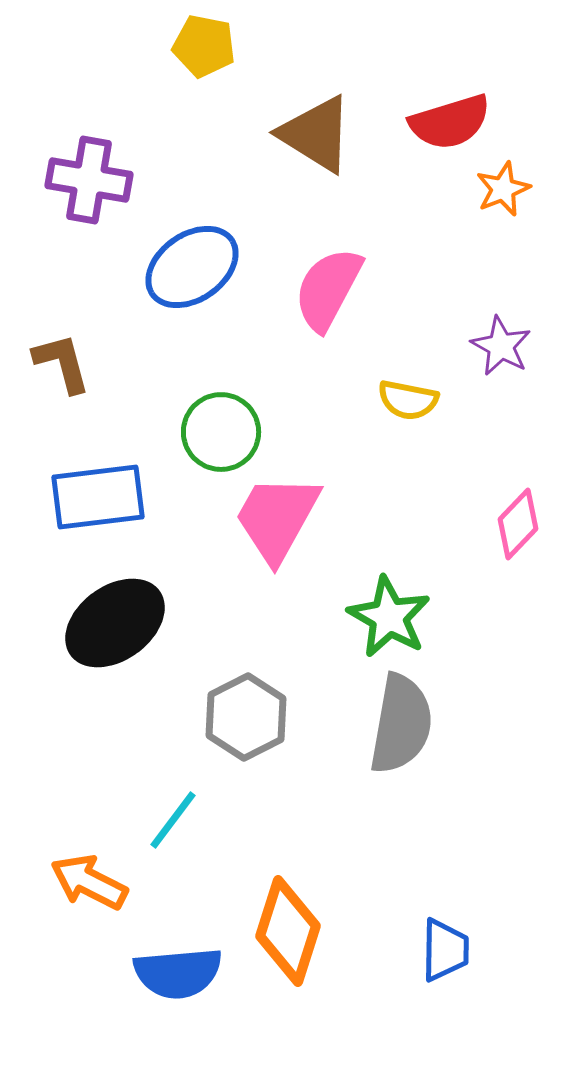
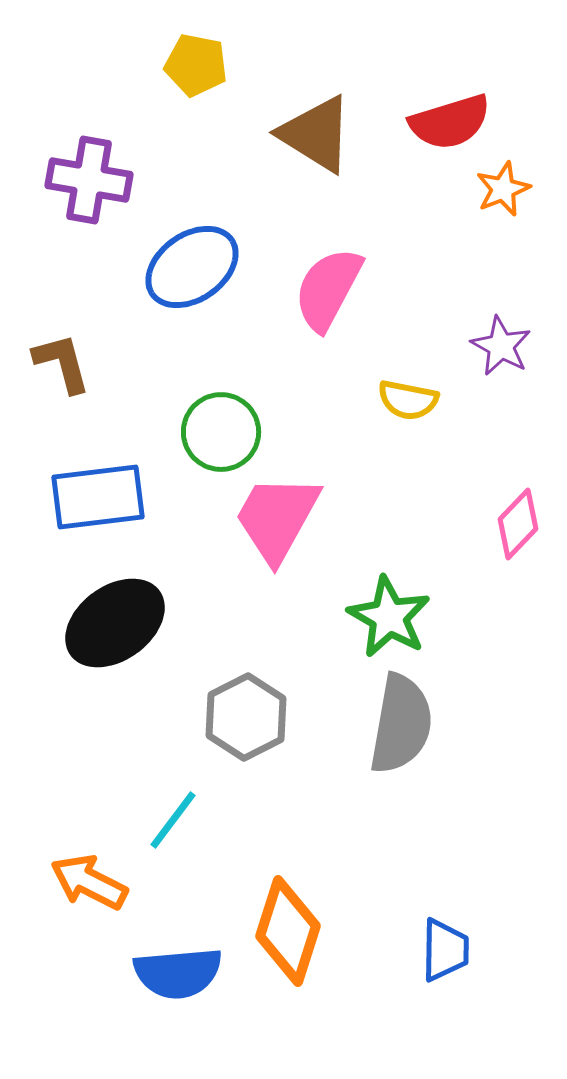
yellow pentagon: moved 8 px left, 19 px down
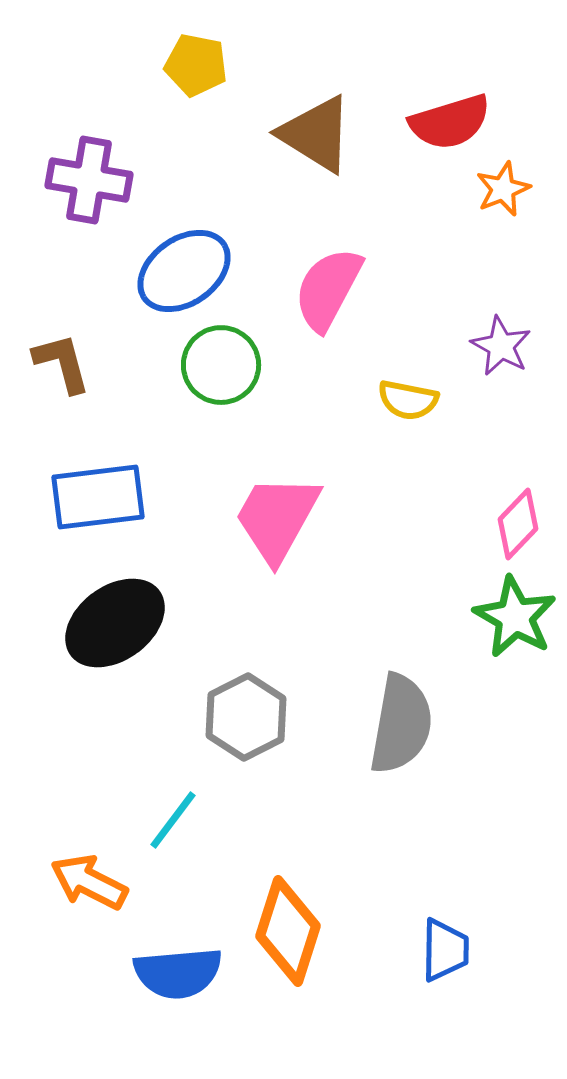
blue ellipse: moved 8 px left, 4 px down
green circle: moved 67 px up
green star: moved 126 px right
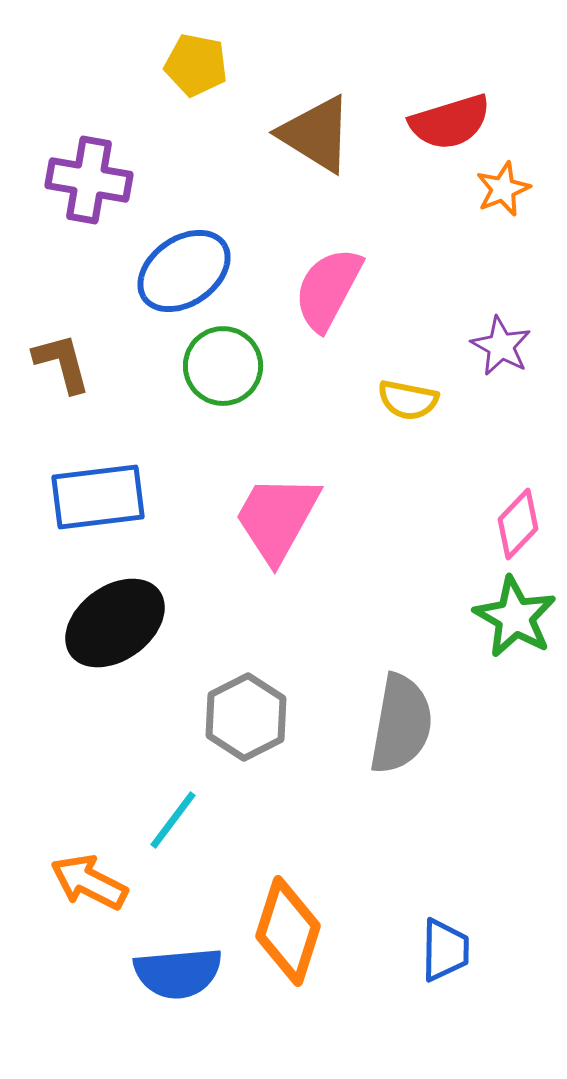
green circle: moved 2 px right, 1 px down
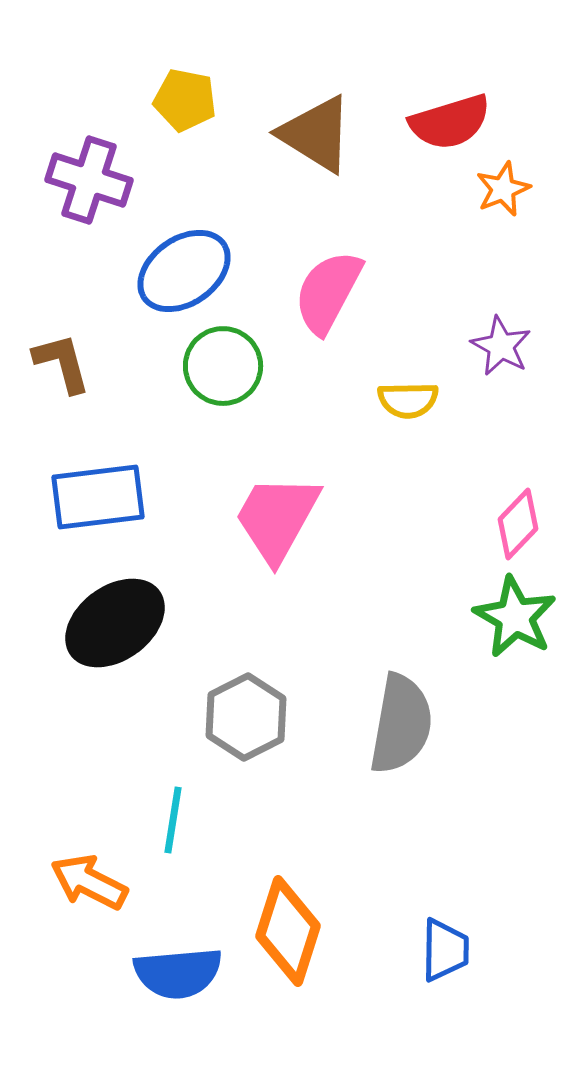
yellow pentagon: moved 11 px left, 35 px down
purple cross: rotated 8 degrees clockwise
pink semicircle: moved 3 px down
yellow semicircle: rotated 12 degrees counterclockwise
cyan line: rotated 28 degrees counterclockwise
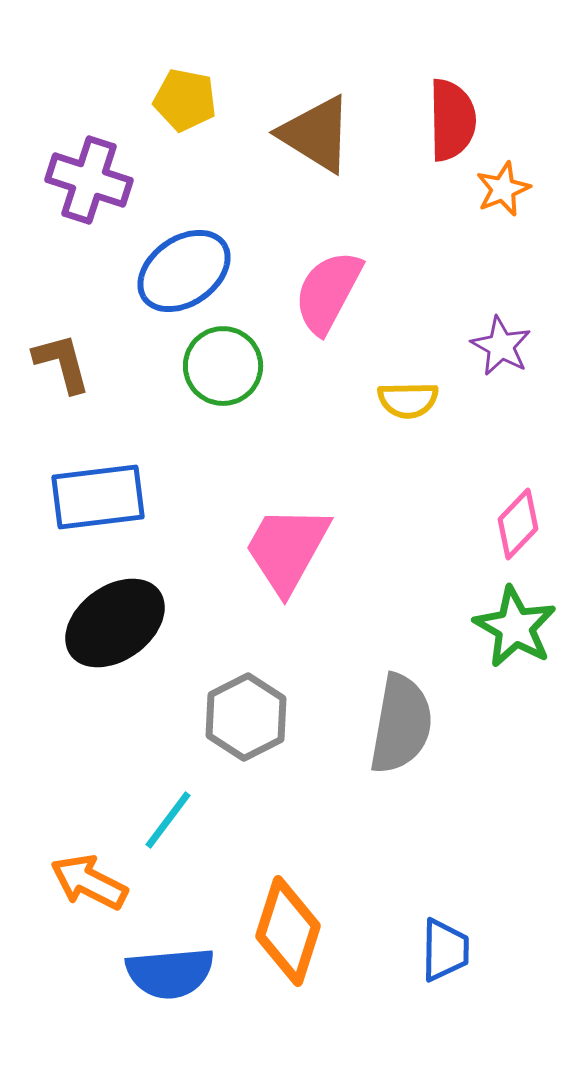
red semicircle: moved 2 px right, 2 px up; rotated 74 degrees counterclockwise
pink trapezoid: moved 10 px right, 31 px down
green star: moved 10 px down
cyan line: moved 5 px left; rotated 28 degrees clockwise
blue semicircle: moved 8 px left
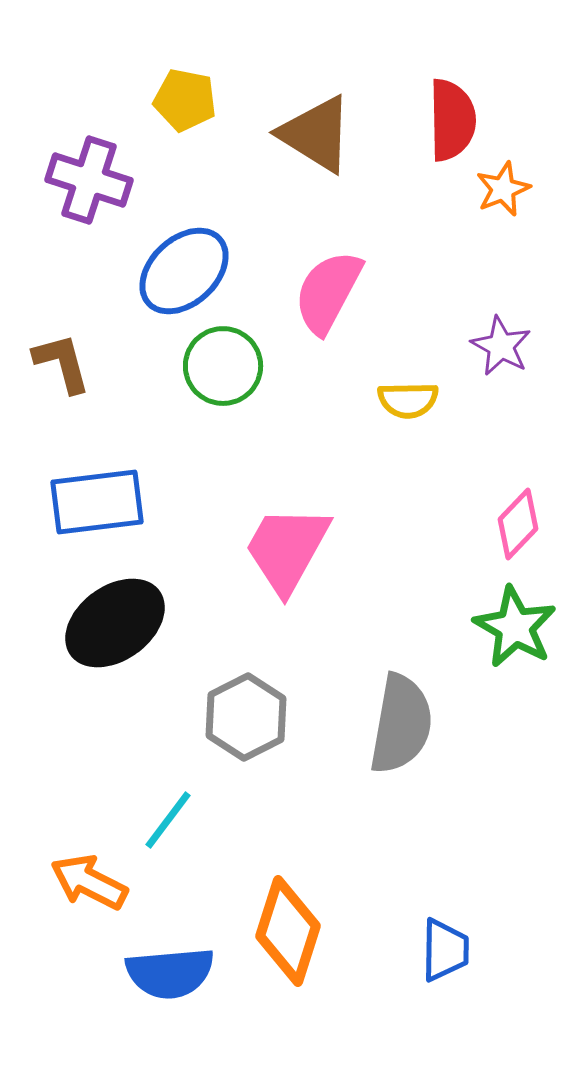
blue ellipse: rotated 8 degrees counterclockwise
blue rectangle: moved 1 px left, 5 px down
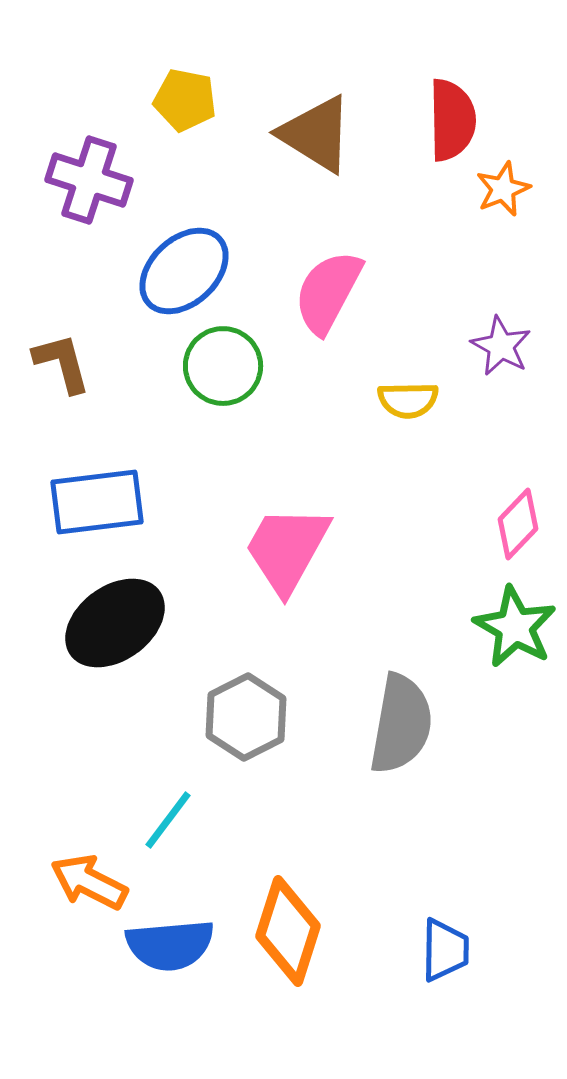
blue semicircle: moved 28 px up
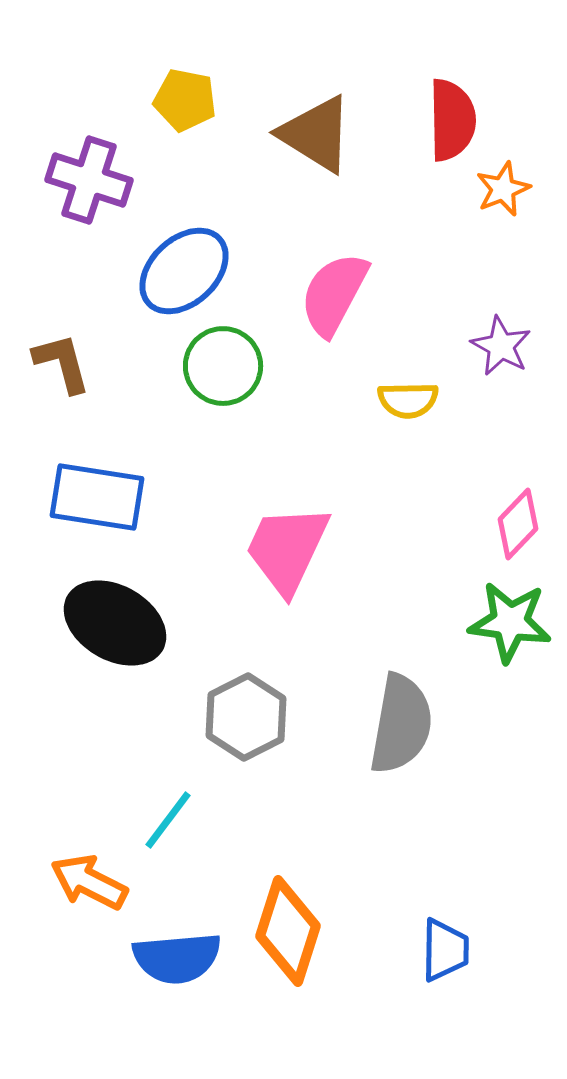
pink semicircle: moved 6 px right, 2 px down
blue rectangle: moved 5 px up; rotated 16 degrees clockwise
pink trapezoid: rotated 4 degrees counterclockwise
black ellipse: rotated 66 degrees clockwise
green star: moved 5 px left, 5 px up; rotated 22 degrees counterclockwise
blue semicircle: moved 7 px right, 13 px down
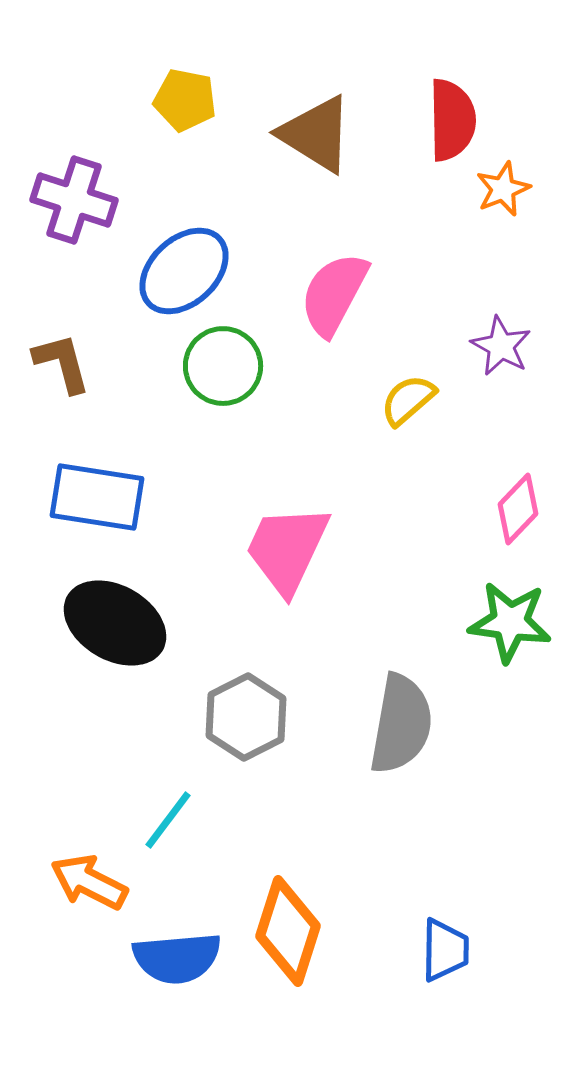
purple cross: moved 15 px left, 20 px down
yellow semicircle: rotated 140 degrees clockwise
pink diamond: moved 15 px up
